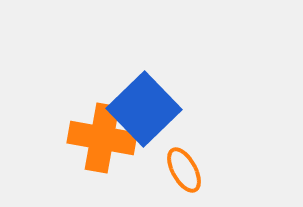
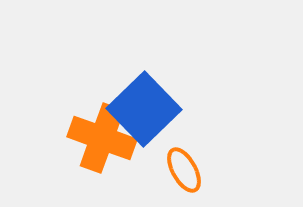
orange cross: rotated 10 degrees clockwise
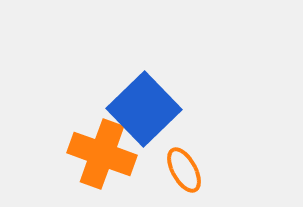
orange cross: moved 16 px down
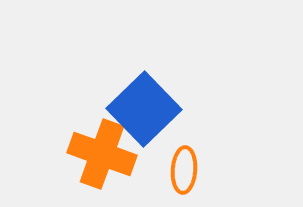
orange ellipse: rotated 33 degrees clockwise
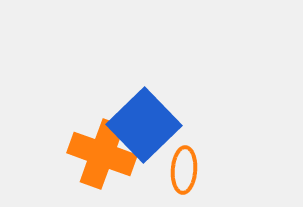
blue square: moved 16 px down
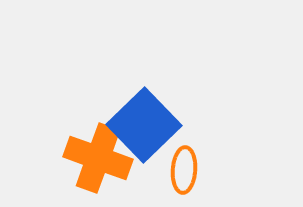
orange cross: moved 4 px left, 4 px down
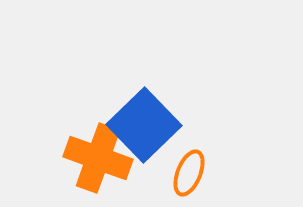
orange ellipse: moved 5 px right, 3 px down; rotated 18 degrees clockwise
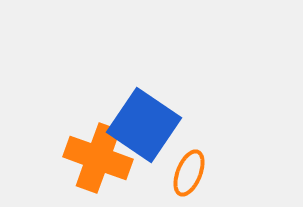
blue square: rotated 12 degrees counterclockwise
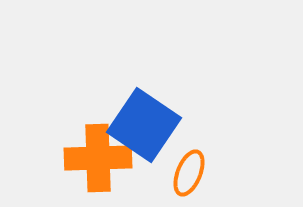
orange cross: rotated 22 degrees counterclockwise
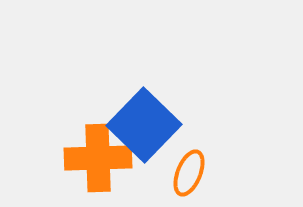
blue square: rotated 10 degrees clockwise
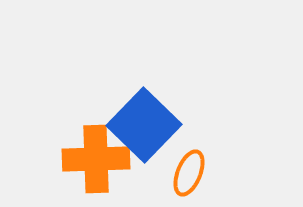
orange cross: moved 2 px left, 1 px down
